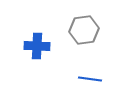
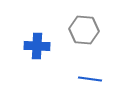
gray hexagon: rotated 12 degrees clockwise
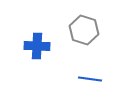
gray hexagon: rotated 12 degrees clockwise
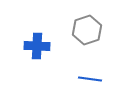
gray hexagon: moved 3 px right; rotated 24 degrees clockwise
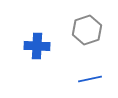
blue line: rotated 20 degrees counterclockwise
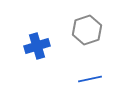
blue cross: rotated 20 degrees counterclockwise
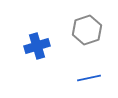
blue line: moved 1 px left, 1 px up
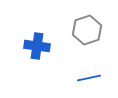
blue cross: rotated 25 degrees clockwise
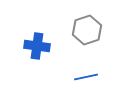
blue line: moved 3 px left, 1 px up
